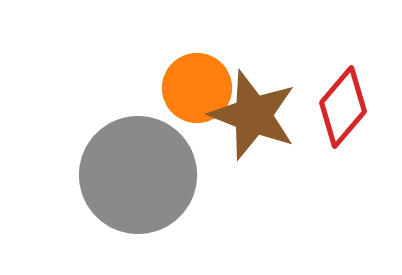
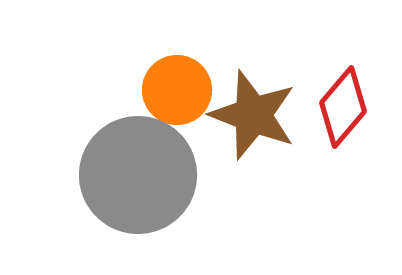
orange circle: moved 20 px left, 2 px down
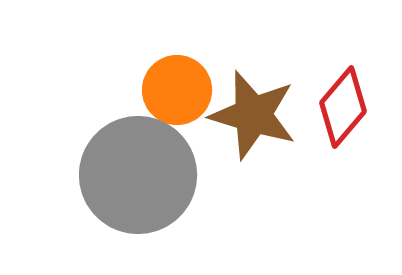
brown star: rotated 4 degrees counterclockwise
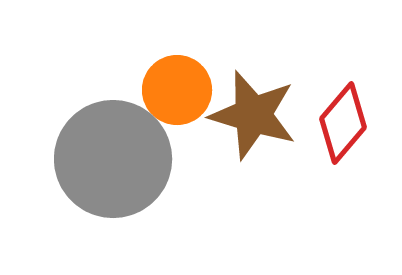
red diamond: moved 16 px down
gray circle: moved 25 px left, 16 px up
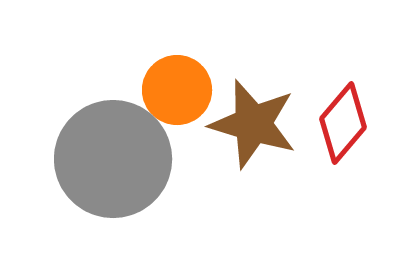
brown star: moved 9 px down
